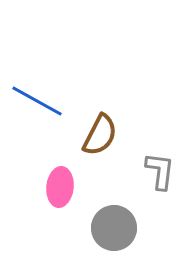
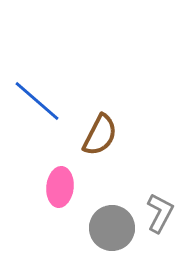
blue line: rotated 12 degrees clockwise
gray L-shape: moved 42 px down; rotated 21 degrees clockwise
gray circle: moved 2 px left
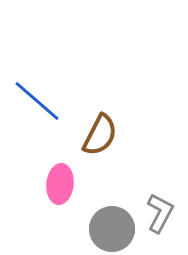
pink ellipse: moved 3 px up
gray circle: moved 1 px down
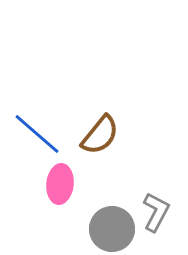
blue line: moved 33 px down
brown semicircle: rotated 12 degrees clockwise
gray L-shape: moved 4 px left, 1 px up
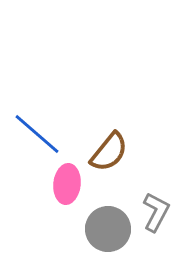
brown semicircle: moved 9 px right, 17 px down
pink ellipse: moved 7 px right
gray circle: moved 4 px left
